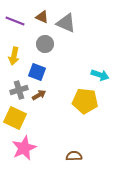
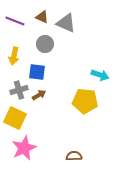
blue square: rotated 12 degrees counterclockwise
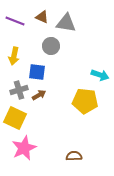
gray triangle: rotated 15 degrees counterclockwise
gray circle: moved 6 px right, 2 px down
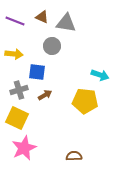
gray circle: moved 1 px right
yellow arrow: moved 2 px up; rotated 96 degrees counterclockwise
brown arrow: moved 6 px right
yellow square: moved 2 px right
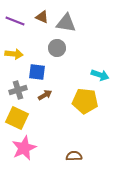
gray circle: moved 5 px right, 2 px down
gray cross: moved 1 px left
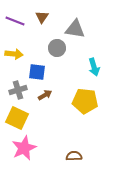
brown triangle: rotated 40 degrees clockwise
gray triangle: moved 9 px right, 6 px down
cyan arrow: moved 6 px left, 8 px up; rotated 54 degrees clockwise
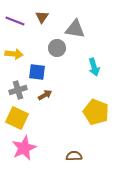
yellow pentagon: moved 11 px right, 11 px down; rotated 15 degrees clockwise
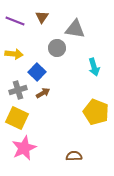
blue square: rotated 36 degrees clockwise
brown arrow: moved 2 px left, 2 px up
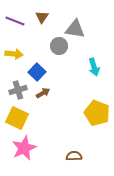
gray circle: moved 2 px right, 2 px up
yellow pentagon: moved 1 px right, 1 px down
